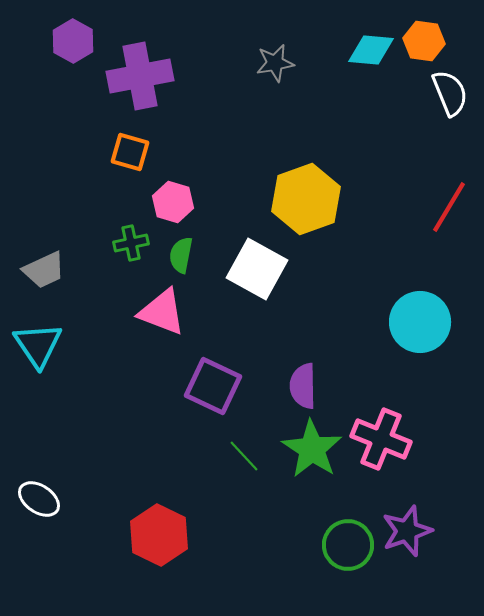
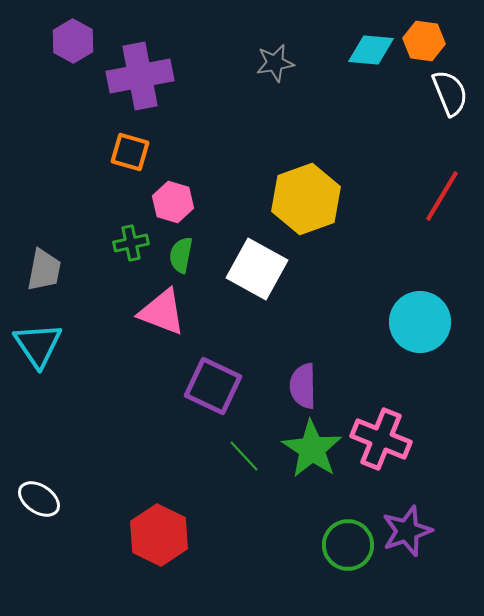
red line: moved 7 px left, 11 px up
gray trapezoid: rotated 54 degrees counterclockwise
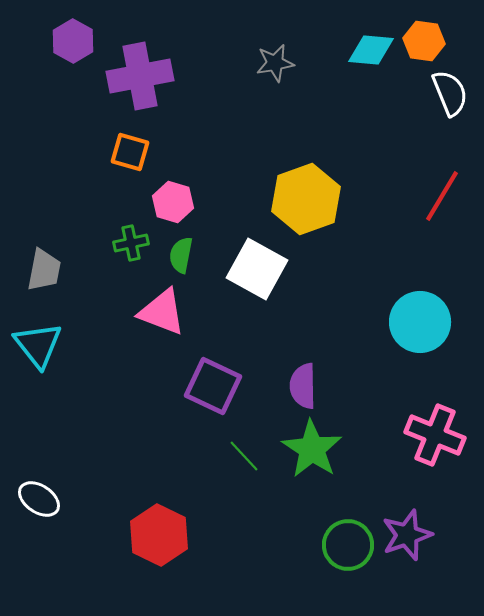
cyan triangle: rotated 4 degrees counterclockwise
pink cross: moved 54 px right, 4 px up
purple star: moved 4 px down
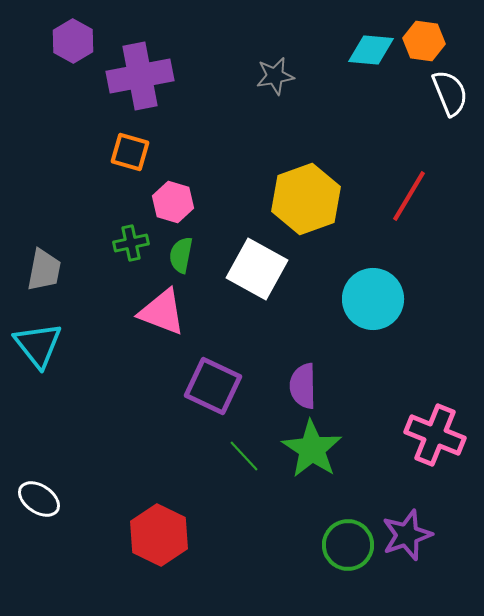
gray star: moved 13 px down
red line: moved 33 px left
cyan circle: moved 47 px left, 23 px up
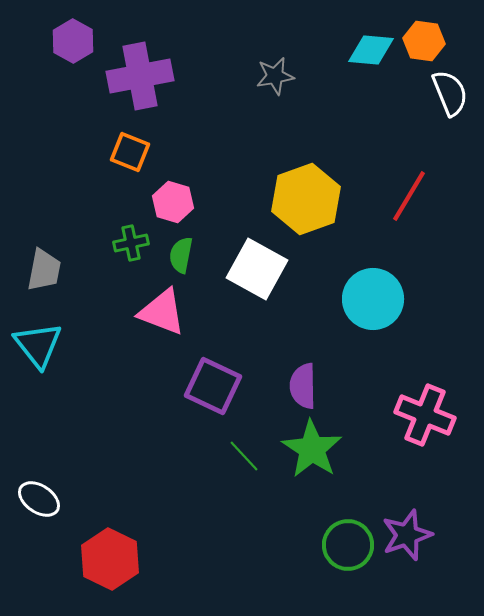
orange square: rotated 6 degrees clockwise
pink cross: moved 10 px left, 20 px up
red hexagon: moved 49 px left, 24 px down
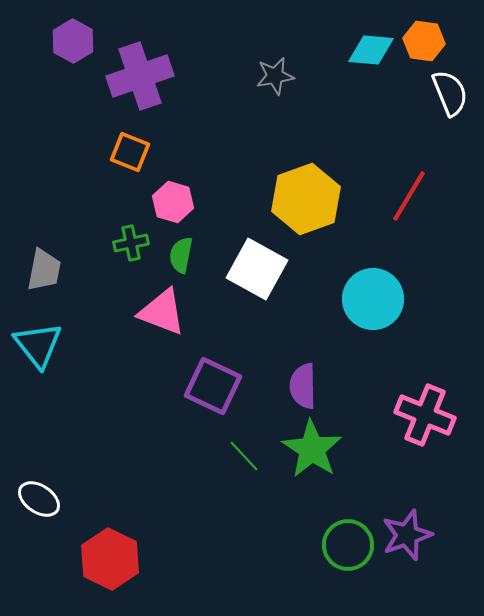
purple cross: rotated 8 degrees counterclockwise
